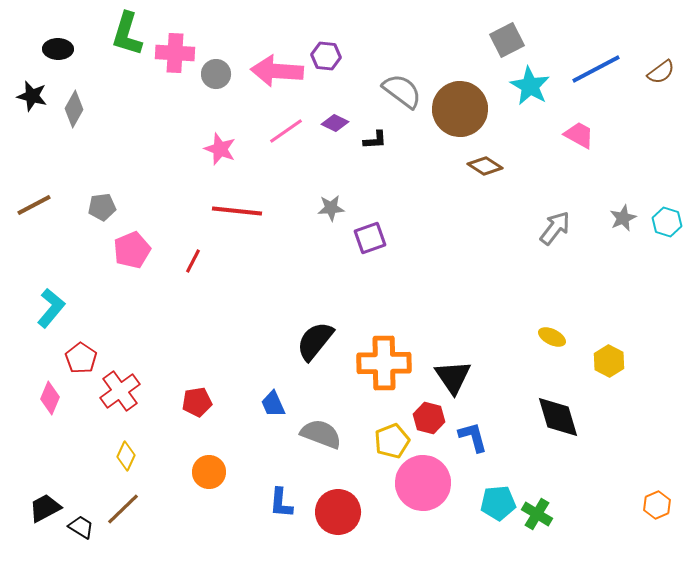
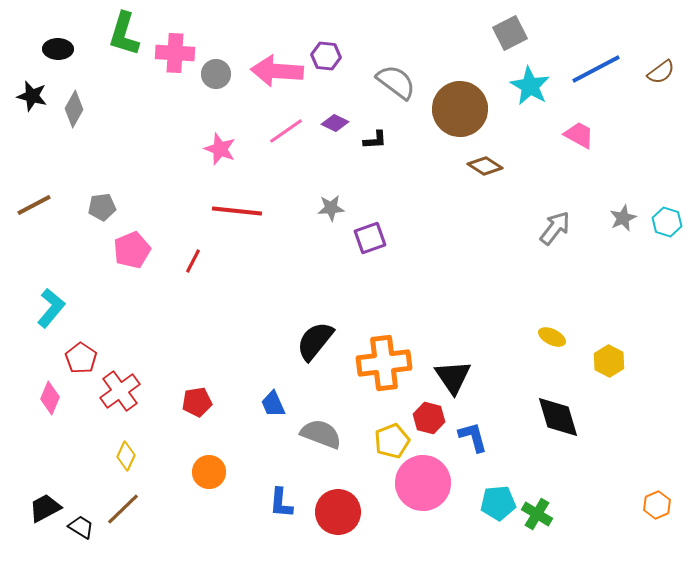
green L-shape at (127, 34): moved 3 px left
gray square at (507, 40): moved 3 px right, 7 px up
gray semicircle at (402, 91): moved 6 px left, 9 px up
orange cross at (384, 363): rotated 6 degrees counterclockwise
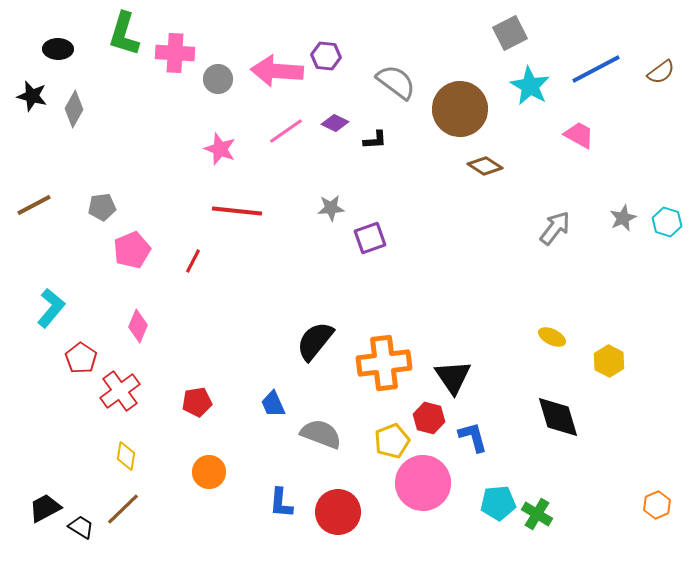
gray circle at (216, 74): moved 2 px right, 5 px down
pink diamond at (50, 398): moved 88 px right, 72 px up
yellow diamond at (126, 456): rotated 16 degrees counterclockwise
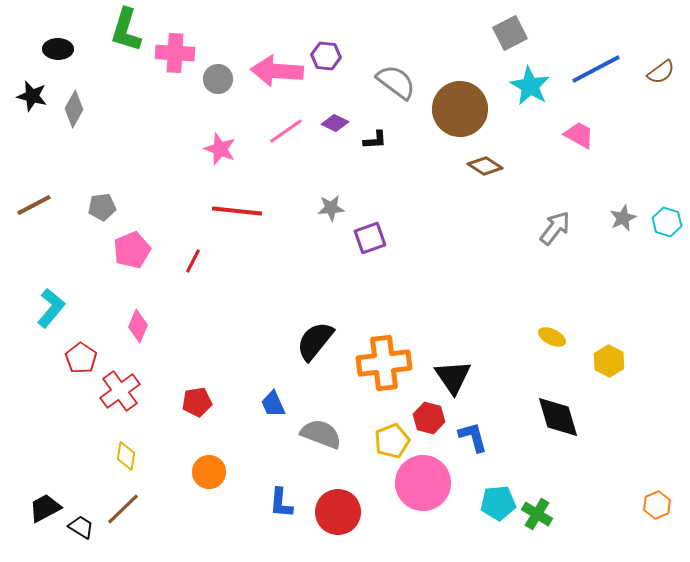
green L-shape at (124, 34): moved 2 px right, 4 px up
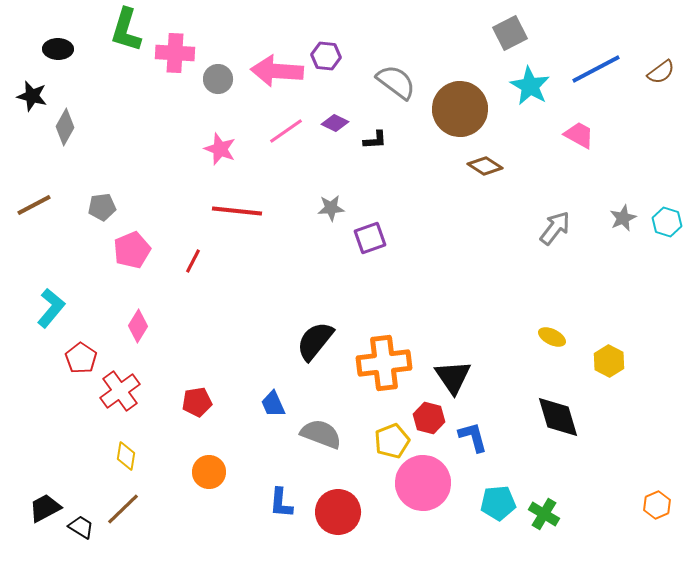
gray diamond at (74, 109): moved 9 px left, 18 px down
pink diamond at (138, 326): rotated 8 degrees clockwise
green cross at (537, 514): moved 7 px right
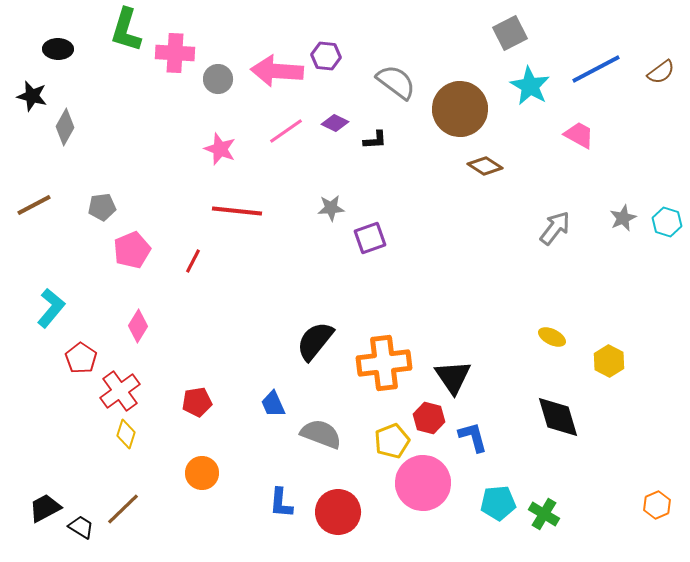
yellow diamond at (126, 456): moved 22 px up; rotated 8 degrees clockwise
orange circle at (209, 472): moved 7 px left, 1 px down
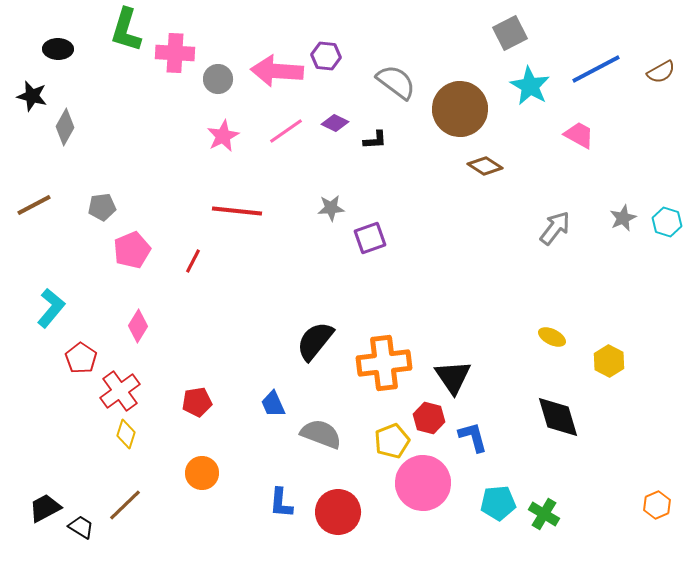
brown semicircle at (661, 72): rotated 8 degrees clockwise
pink star at (220, 149): moved 3 px right, 13 px up; rotated 24 degrees clockwise
brown line at (123, 509): moved 2 px right, 4 px up
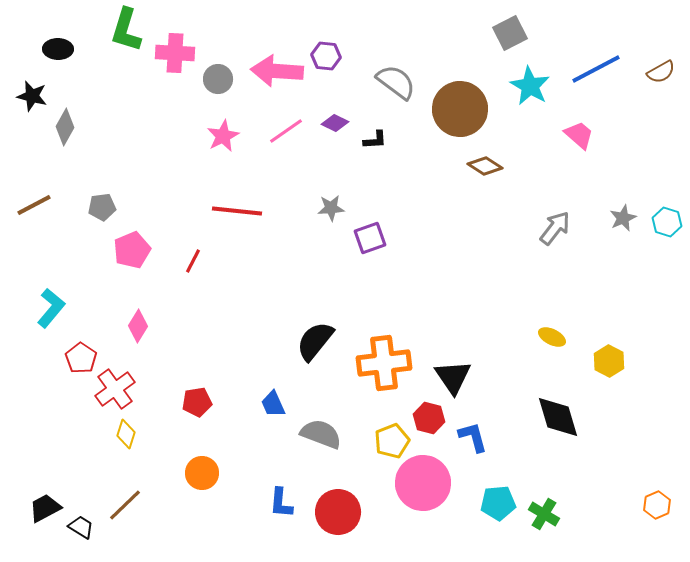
pink trapezoid at (579, 135): rotated 12 degrees clockwise
red cross at (120, 391): moved 5 px left, 2 px up
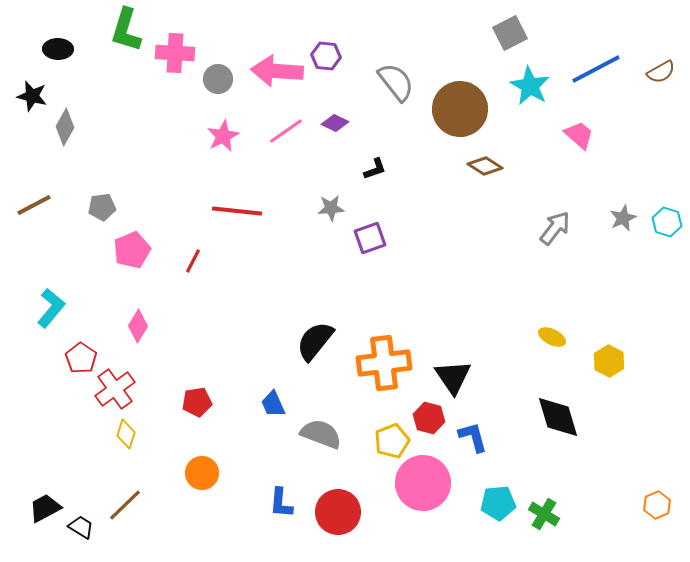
gray semicircle at (396, 82): rotated 15 degrees clockwise
black L-shape at (375, 140): moved 29 px down; rotated 15 degrees counterclockwise
